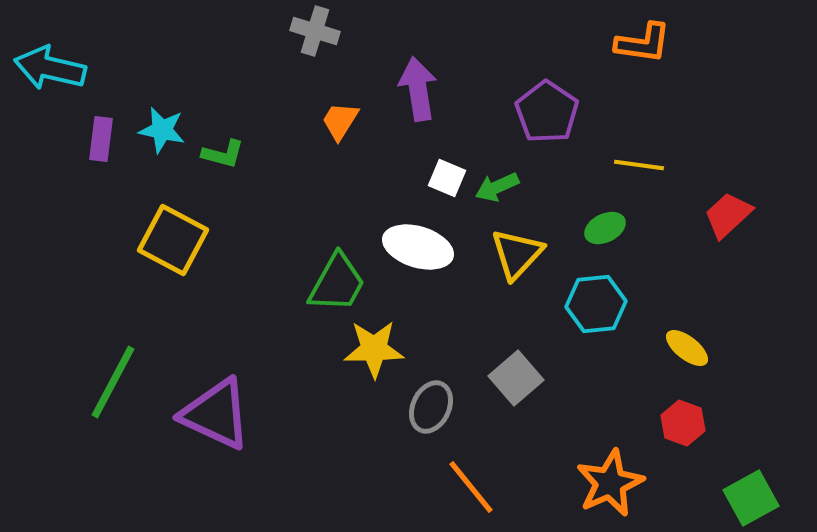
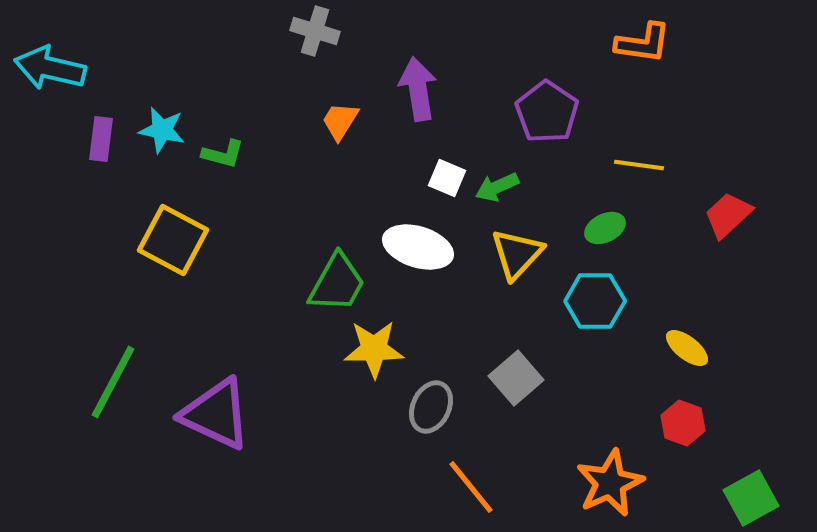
cyan hexagon: moved 1 px left, 3 px up; rotated 6 degrees clockwise
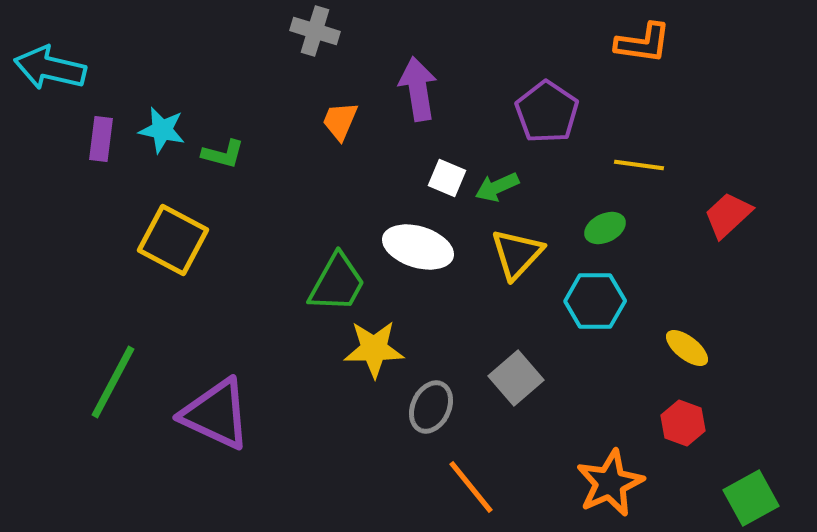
orange trapezoid: rotated 9 degrees counterclockwise
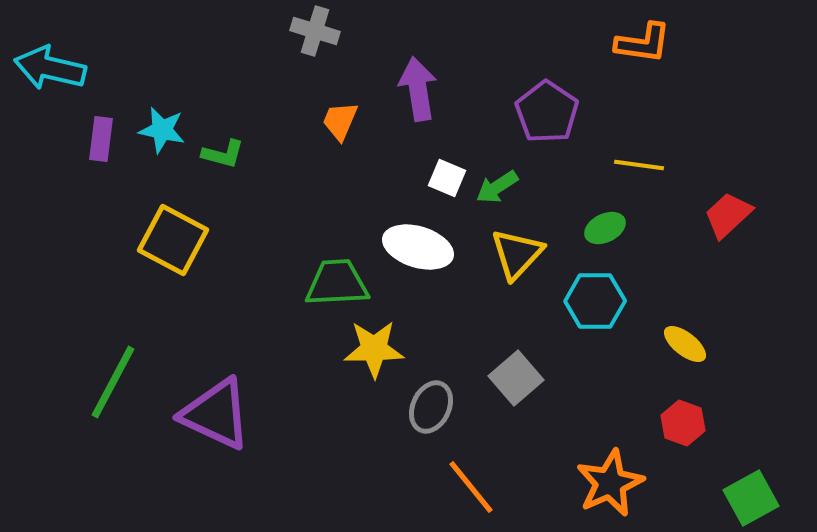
green arrow: rotated 9 degrees counterclockwise
green trapezoid: rotated 122 degrees counterclockwise
yellow ellipse: moved 2 px left, 4 px up
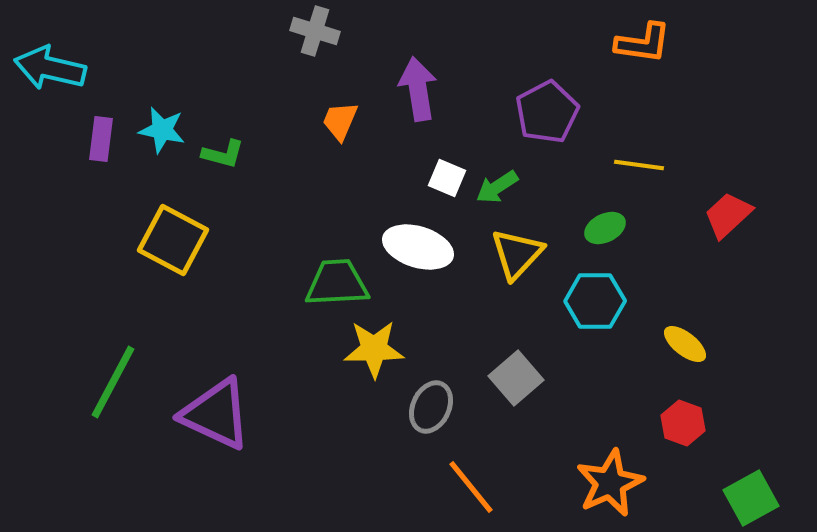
purple pentagon: rotated 10 degrees clockwise
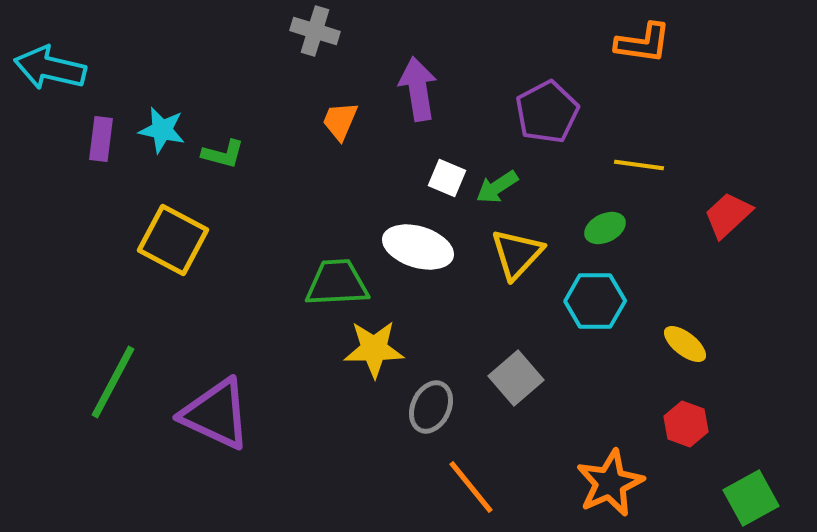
red hexagon: moved 3 px right, 1 px down
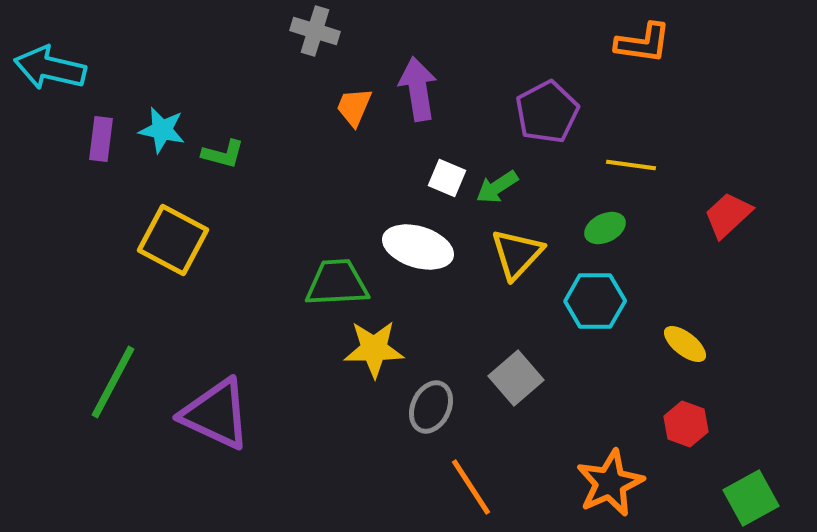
orange trapezoid: moved 14 px right, 14 px up
yellow line: moved 8 px left
orange line: rotated 6 degrees clockwise
